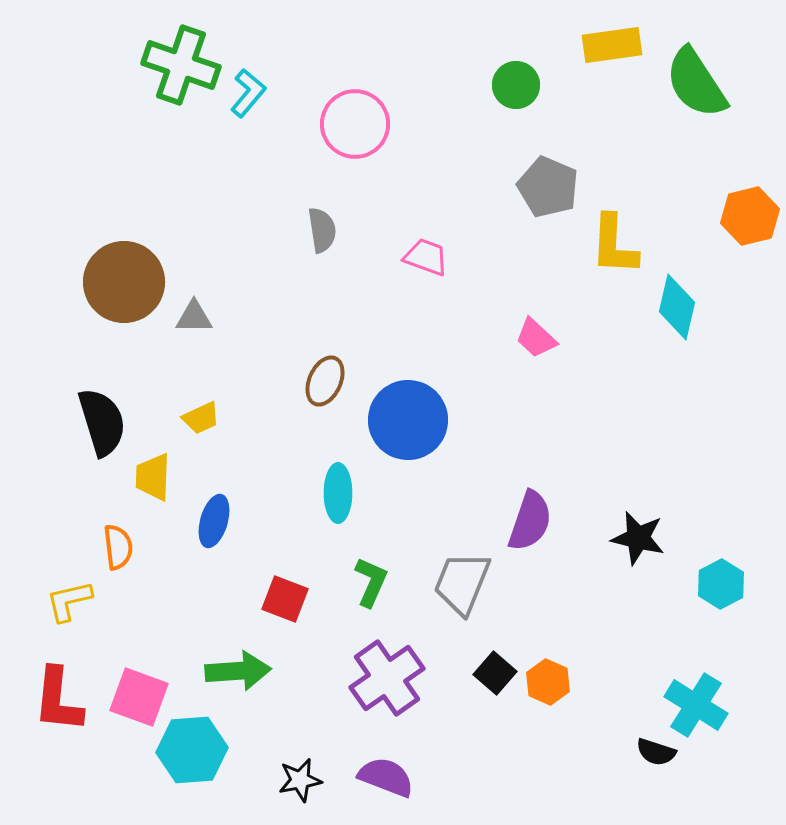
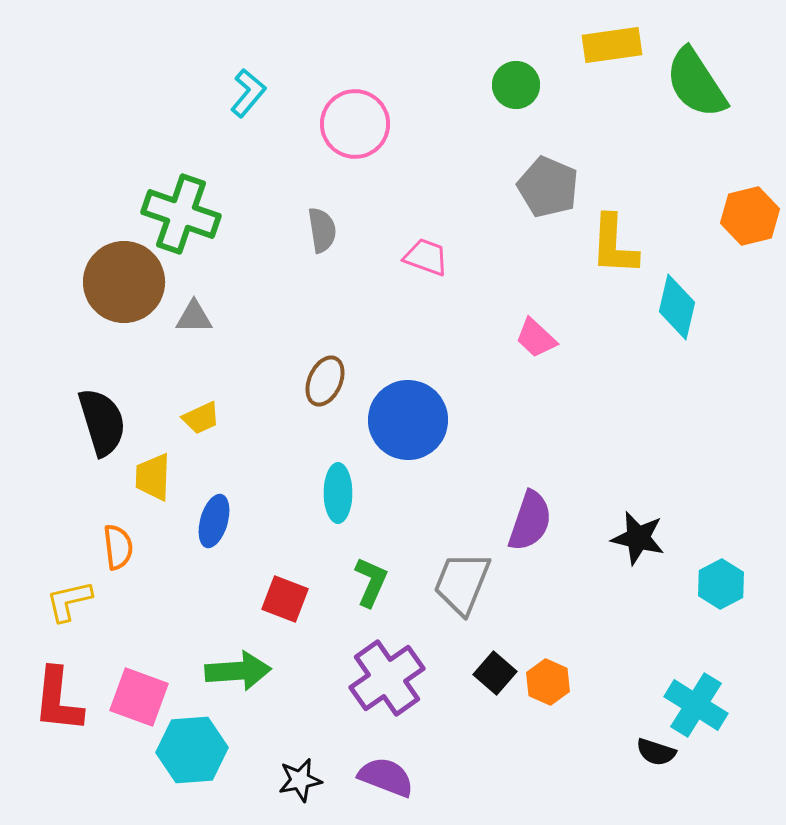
green cross at (181, 65): moved 149 px down
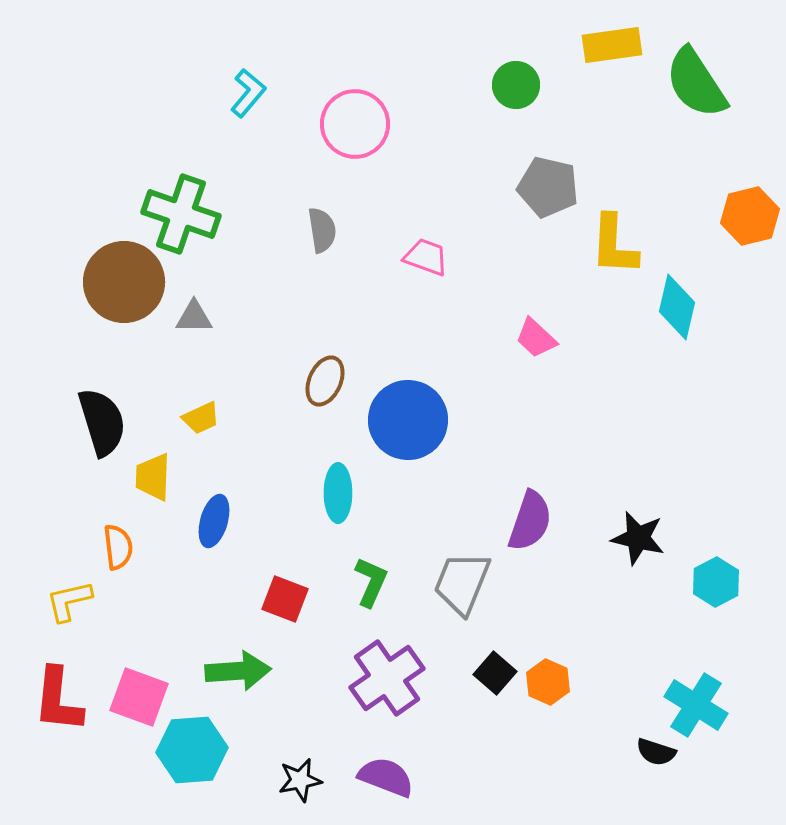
gray pentagon at (548, 187): rotated 10 degrees counterclockwise
cyan hexagon at (721, 584): moved 5 px left, 2 px up
